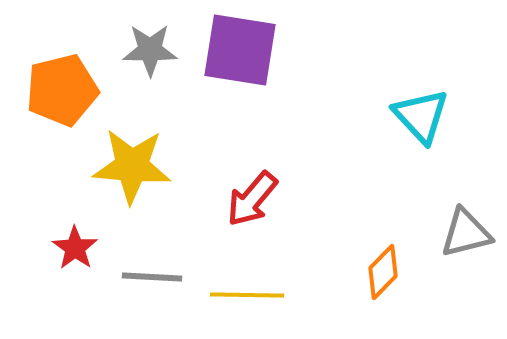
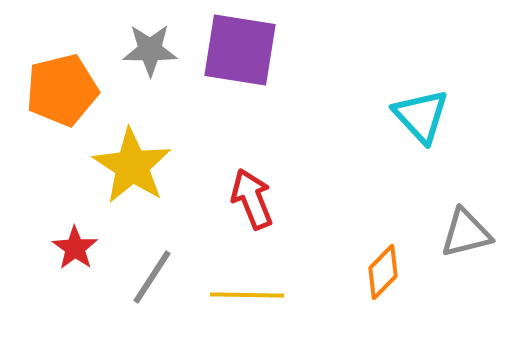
yellow star: rotated 28 degrees clockwise
red arrow: rotated 118 degrees clockwise
gray line: rotated 60 degrees counterclockwise
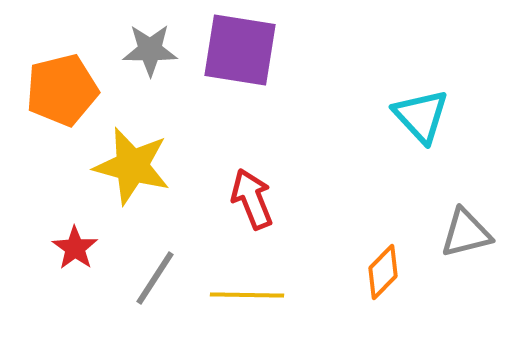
yellow star: rotated 18 degrees counterclockwise
gray line: moved 3 px right, 1 px down
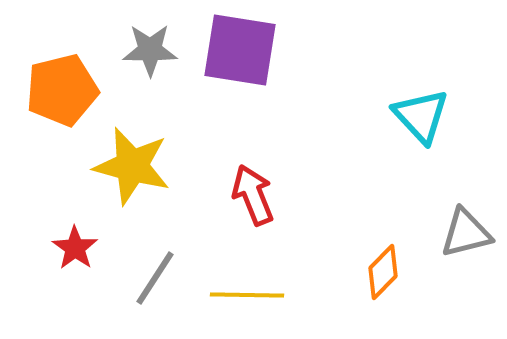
red arrow: moved 1 px right, 4 px up
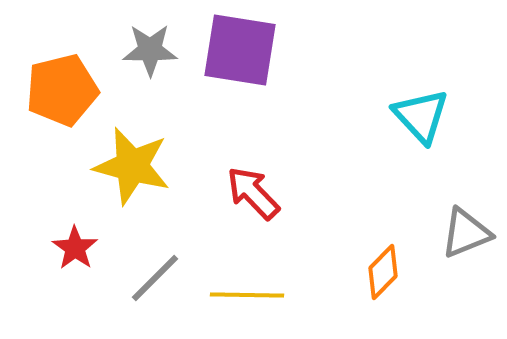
red arrow: moved 2 px up; rotated 22 degrees counterclockwise
gray triangle: rotated 8 degrees counterclockwise
gray line: rotated 12 degrees clockwise
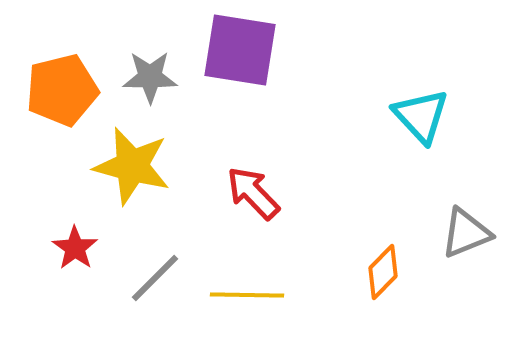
gray star: moved 27 px down
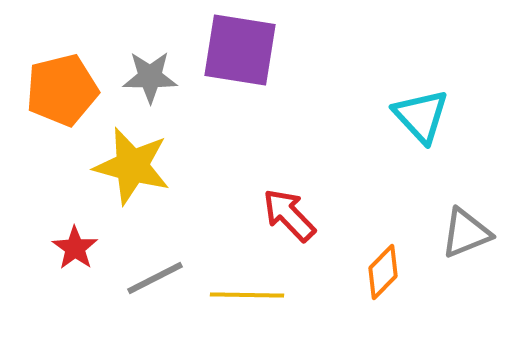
red arrow: moved 36 px right, 22 px down
gray line: rotated 18 degrees clockwise
